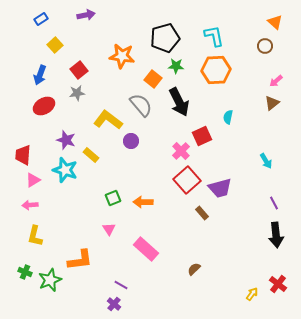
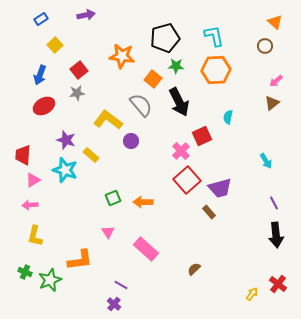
brown rectangle at (202, 213): moved 7 px right, 1 px up
pink triangle at (109, 229): moved 1 px left, 3 px down
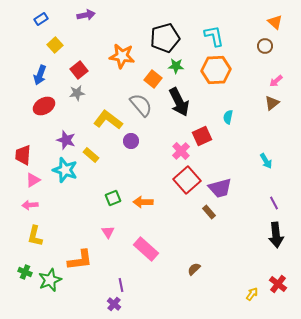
purple line at (121, 285): rotated 48 degrees clockwise
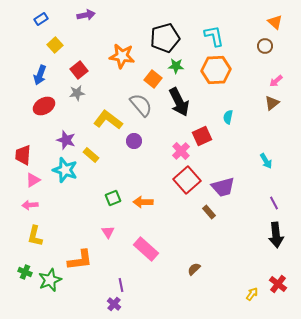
purple circle at (131, 141): moved 3 px right
purple trapezoid at (220, 188): moved 3 px right, 1 px up
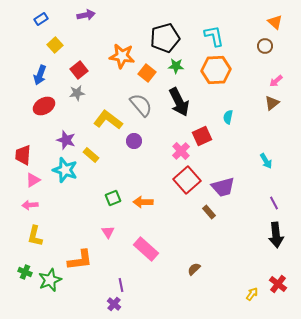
orange square at (153, 79): moved 6 px left, 6 px up
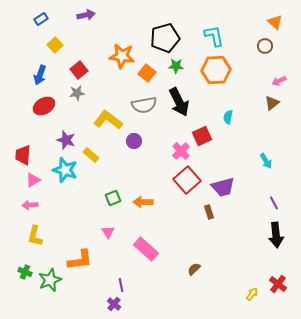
pink arrow at (276, 81): moved 3 px right; rotated 16 degrees clockwise
gray semicircle at (141, 105): moved 3 px right; rotated 120 degrees clockwise
brown rectangle at (209, 212): rotated 24 degrees clockwise
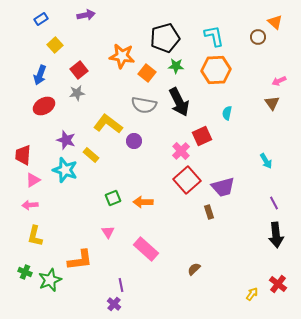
brown circle at (265, 46): moved 7 px left, 9 px up
brown triangle at (272, 103): rotated 28 degrees counterclockwise
gray semicircle at (144, 105): rotated 20 degrees clockwise
cyan semicircle at (228, 117): moved 1 px left, 4 px up
yellow L-shape at (108, 120): moved 4 px down
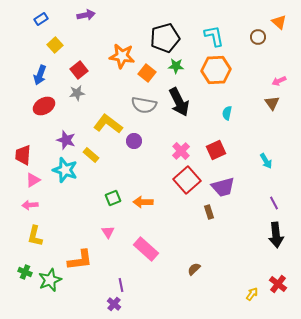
orange triangle at (275, 22): moved 4 px right
red square at (202, 136): moved 14 px right, 14 px down
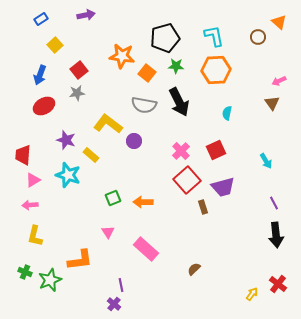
cyan star at (65, 170): moved 3 px right, 5 px down
brown rectangle at (209, 212): moved 6 px left, 5 px up
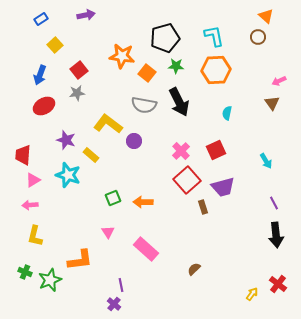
orange triangle at (279, 22): moved 13 px left, 6 px up
